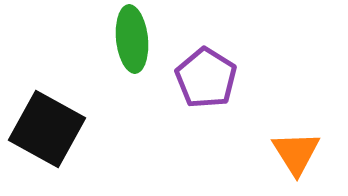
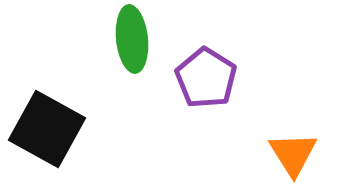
orange triangle: moved 3 px left, 1 px down
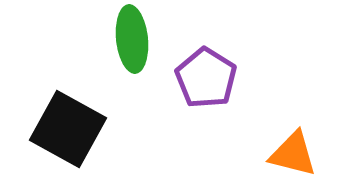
black square: moved 21 px right
orange triangle: rotated 44 degrees counterclockwise
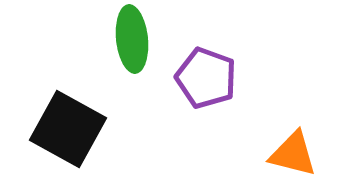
purple pentagon: rotated 12 degrees counterclockwise
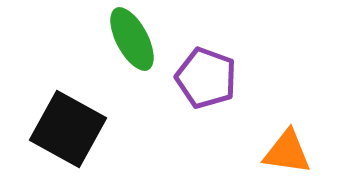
green ellipse: rotated 22 degrees counterclockwise
orange triangle: moved 6 px left, 2 px up; rotated 6 degrees counterclockwise
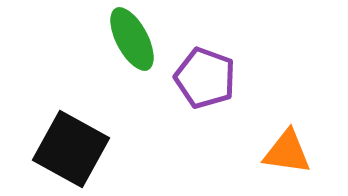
purple pentagon: moved 1 px left
black square: moved 3 px right, 20 px down
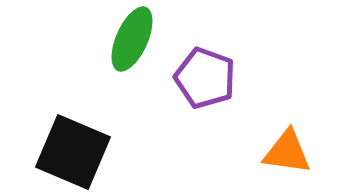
green ellipse: rotated 52 degrees clockwise
black square: moved 2 px right, 3 px down; rotated 6 degrees counterclockwise
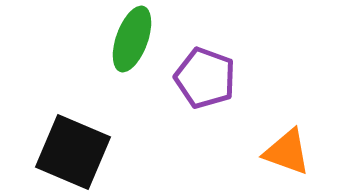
green ellipse: rotated 4 degrees counterclockwise
orange triangle: rotated 12 degrees clockwise
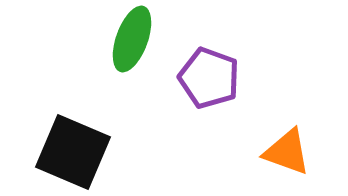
purple pentagon: moved 4 px right
